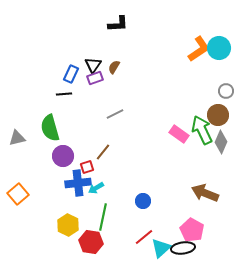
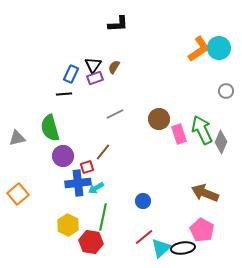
brown circle: moved 59 px left, 4 px down
pink rectangle: rotated 36 degrees clockwise
pink pentagon: moved 10 px right
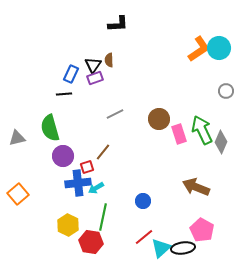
brown semicircle: moved 5 px left, 7 px up; rotated 32 degrees counterclockwise
brown arrow: moved 9 px left, 6 px up
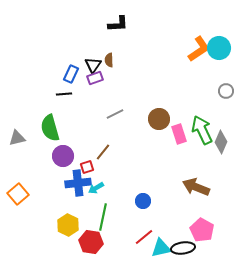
cyan triangle: rotated 30 degrees clockwise
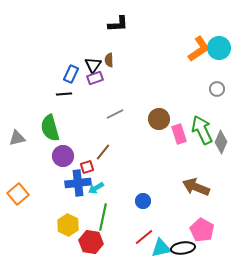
gray circle: moved 9 px left, 2 px up
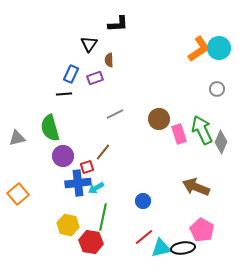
black triangle: moved 4 px left, 21 px up
yellow hexagon: rotated 15 degrees counterclockwise
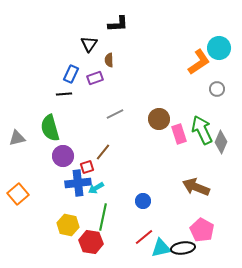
orange L-shape: moved 13 px down
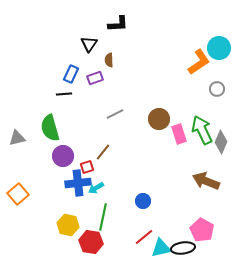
brown arrow: moved 10 px right, 6 px up
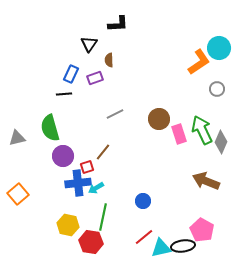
black ellipse: moved 2 px up
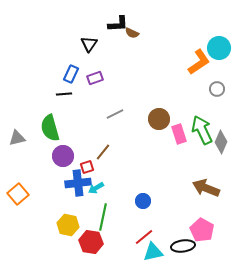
brown semicircle: moved 23 px right, 27 px up; rotated 64 degrees counterclockwise
brown arrow: moved 7 px down
cyan triangle: moved 8 px left, 4 px down
